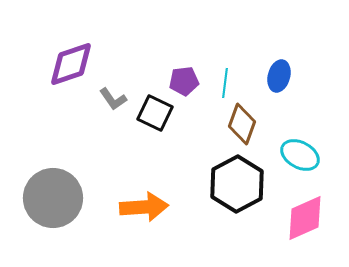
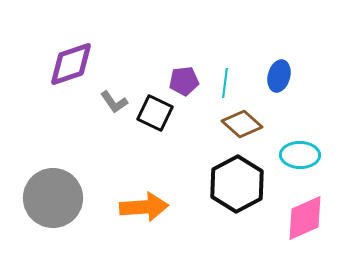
gray L-shape: moved 1 px right, 3 px down
brown diamond: rotated 69 degrees counterclockwise
cyan ellipse: rotated 27 degrees counterclockwise
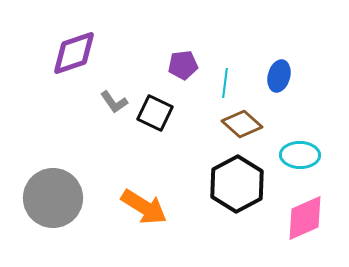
purple diamond: moved 3 px right, 11 px up
purple pentagon: moved 1 px left, 16 px up
orange arrow: rotated 36 degrees clockwise
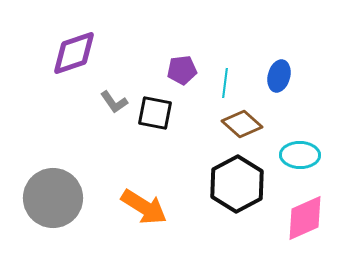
purple pentagon: moved 1 px left, 5 px down
black square: rotated 15 degrees counterclockwise
